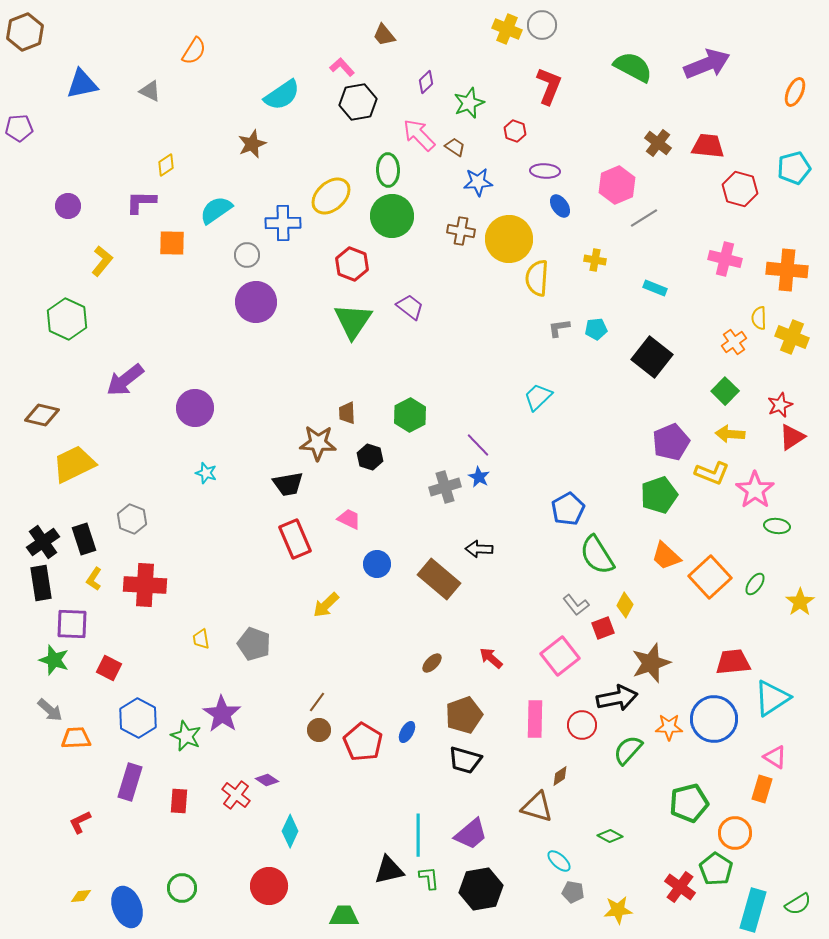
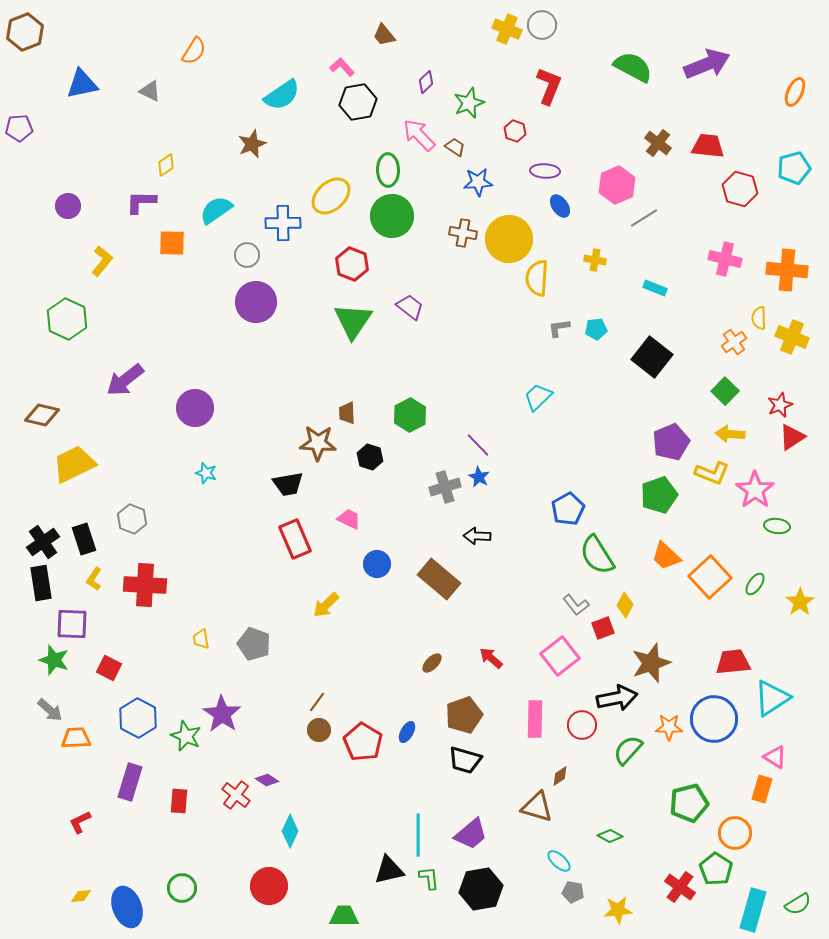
brown cross at (461, 231): moved 2 px right, 2 px down
black arrow at (479, 549): moved 2 px left, 13 px up
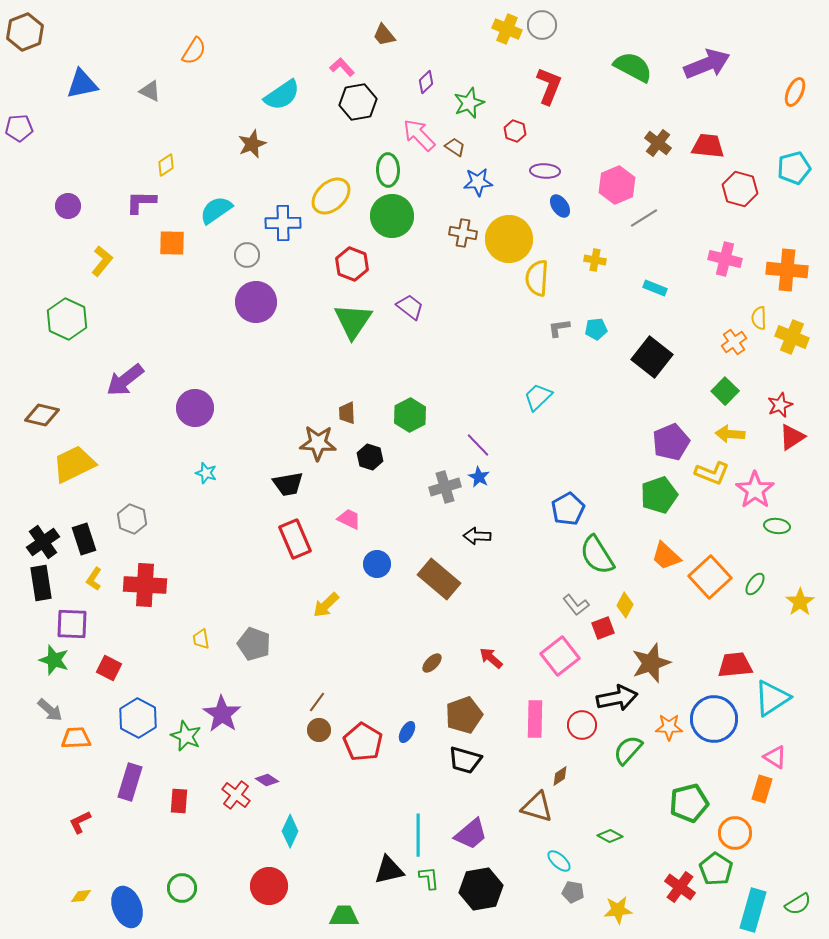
red trapezoid at (733, 662): moved 2 px right, 3 px down
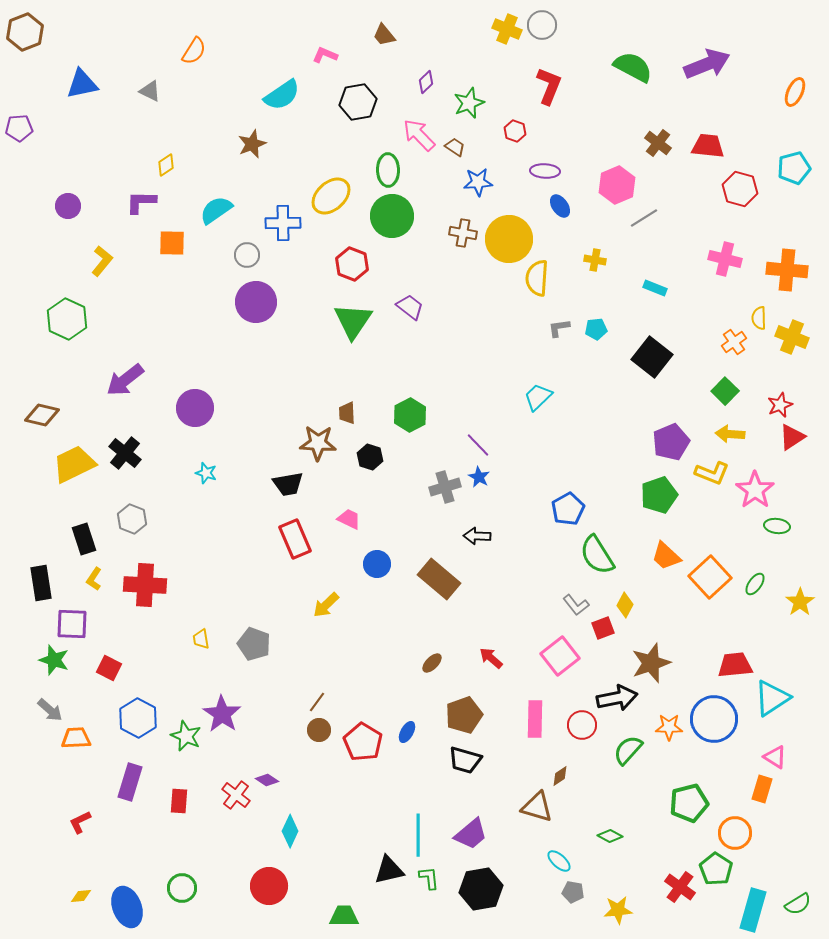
pink L-shape at (342, 67): moved 17 px left, 12 px up; rotated 25 degrees counterclockwise
black cross at (43, 542): moved 82 px right, 89 px up; rotated 16 degrees counterclockwise
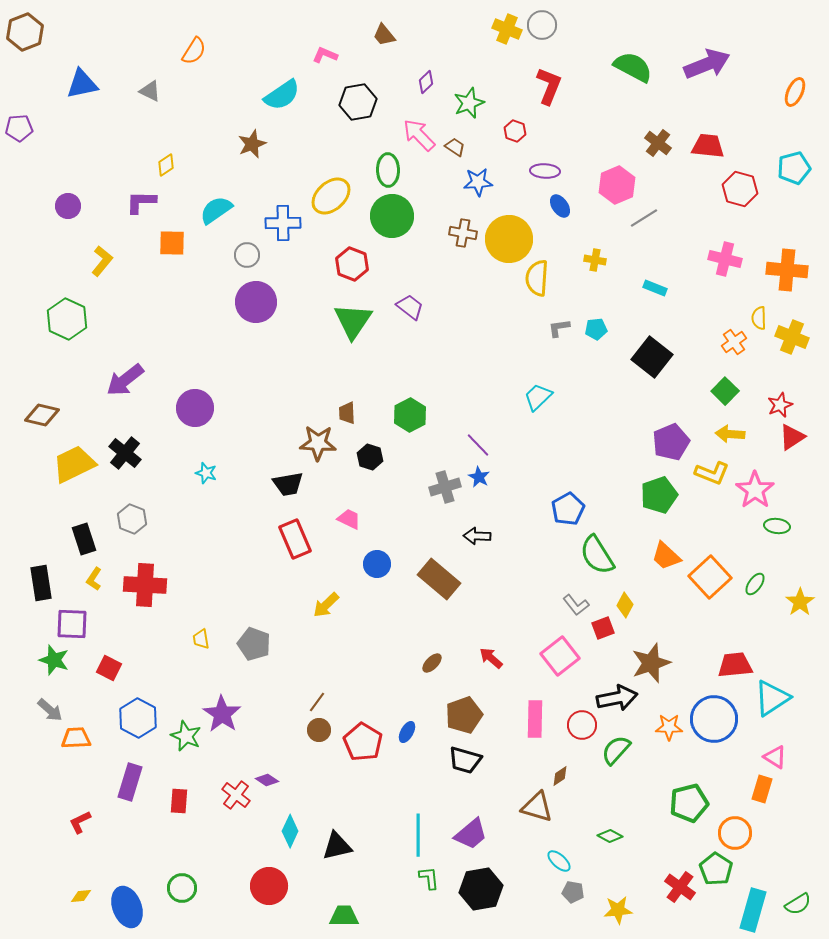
green semicircle at (628, 750): moved 12 px left
black triangle at (389, 870): moved 52 px left, 24 px up
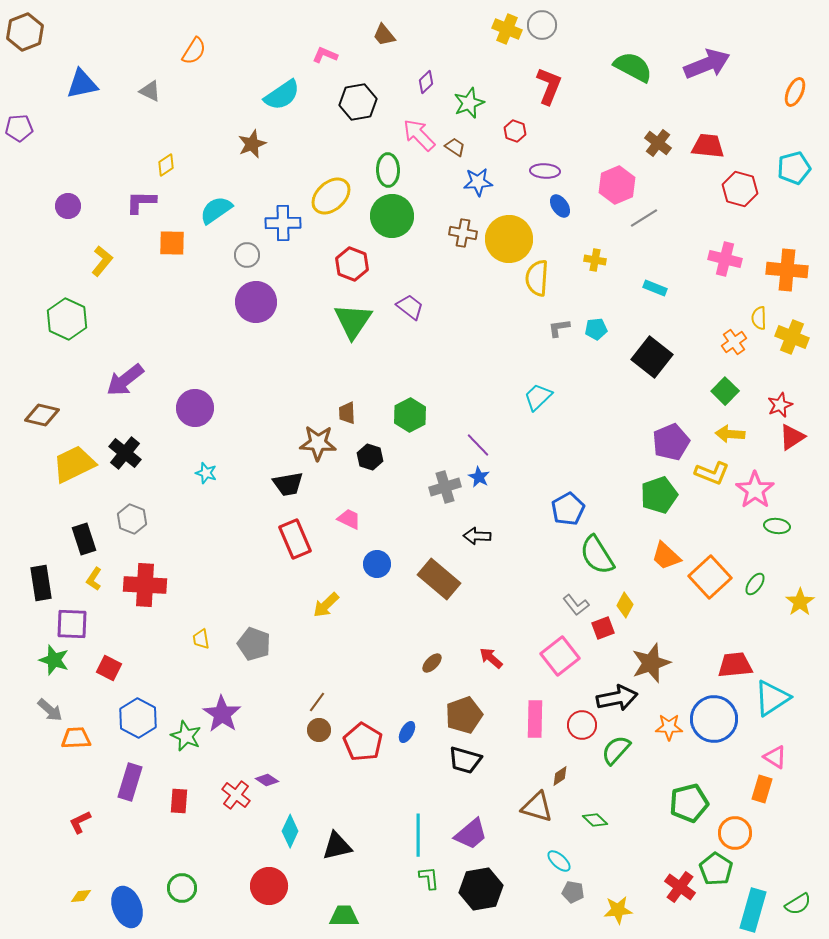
green diamond at (610, 836): moved 15 px left, 16 px up; rotated 15 degrees clockwise
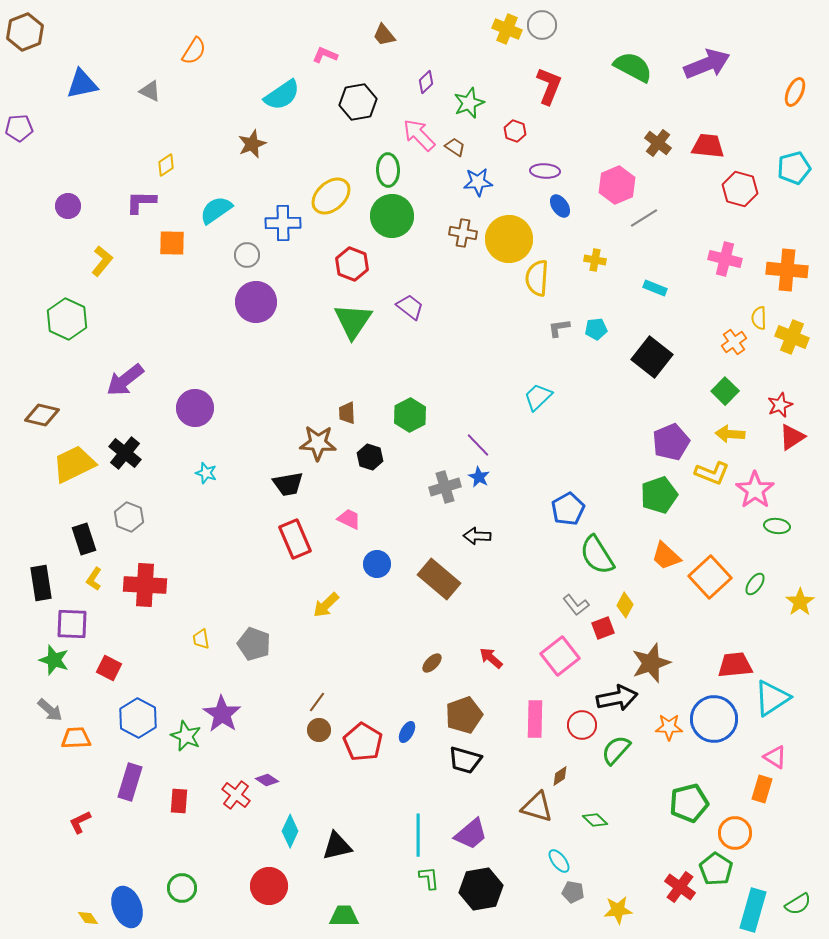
gray hexagon at (132, 519): moved 3 px left, 2 px up
cyan ellipse at (559, 861): rotated 10 degrees clockwise
yellow diamond at (81, 896): moved 7 px right, 22 px down; rotated 60 degrees clockwise
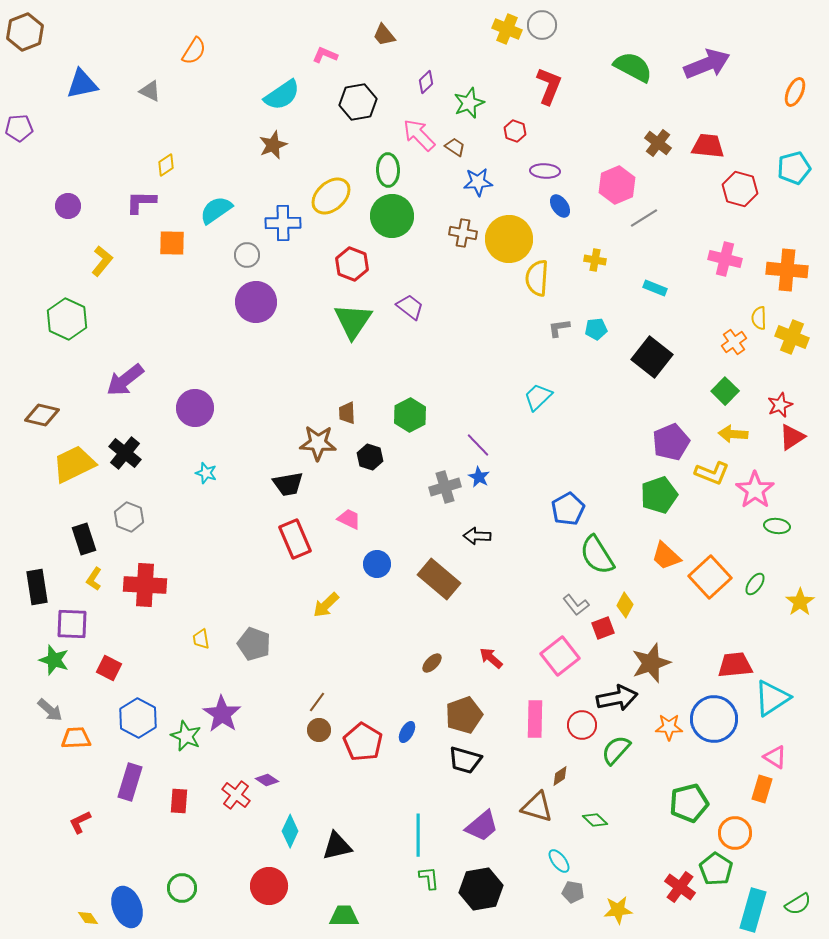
brown star at (252, 144): moved 21 px right, 1 px down
yellow arrow at (730, 434): moved 3 px right
black rectangle at (41, 583): moved 4 px left, 4 px down
purple trapezoid at (471, 834): moved 11 px right, 8 px up
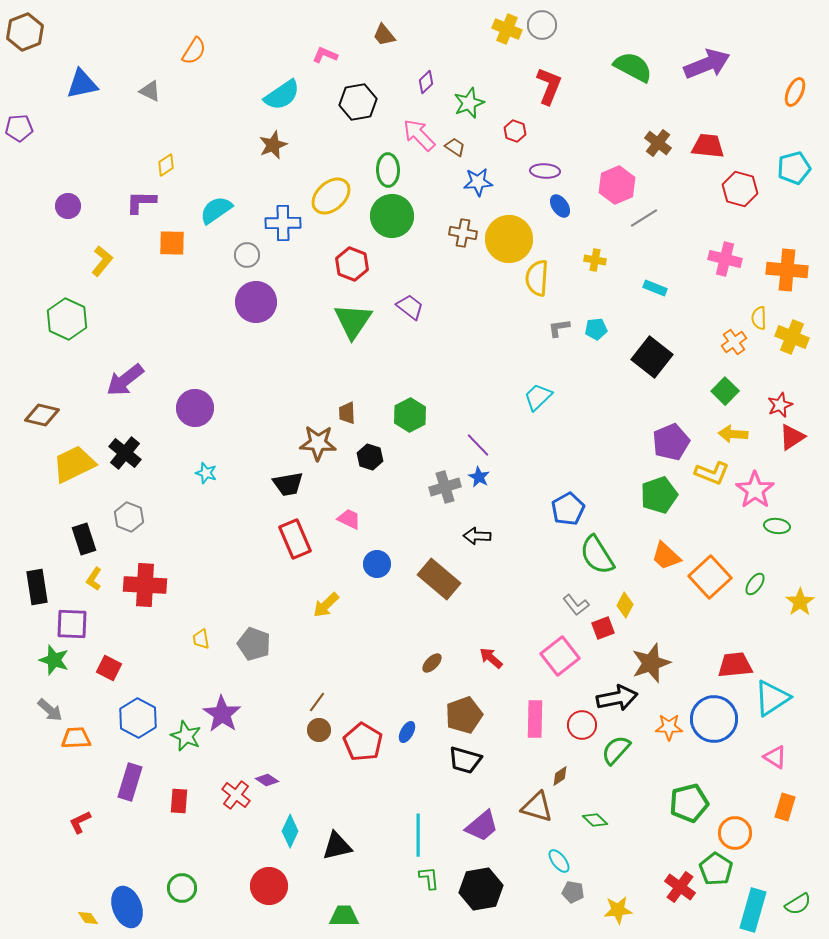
orange rectangle at (762, 789): moved 23 px right, 18 px down
